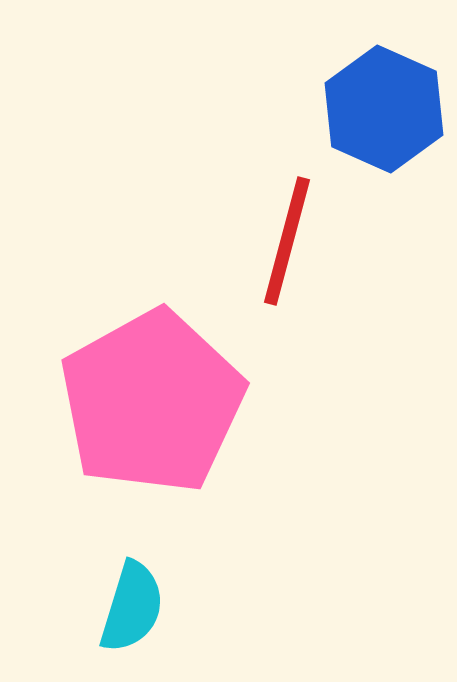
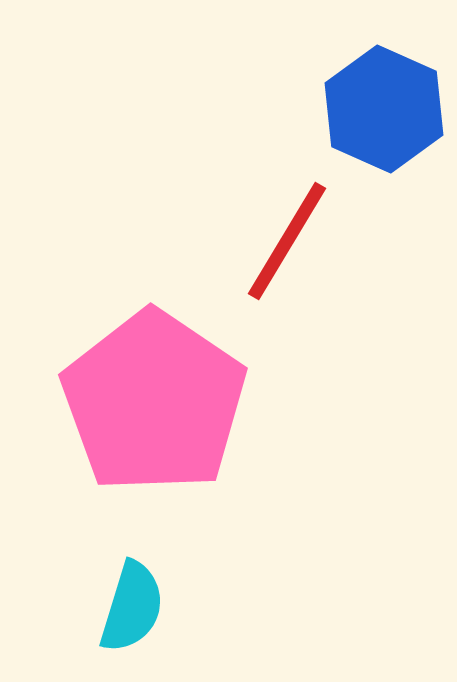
red line: rotated 16 degrees clockwise
pink pentagon: moved 2 px right; rotated 9 degrees counterclockwise
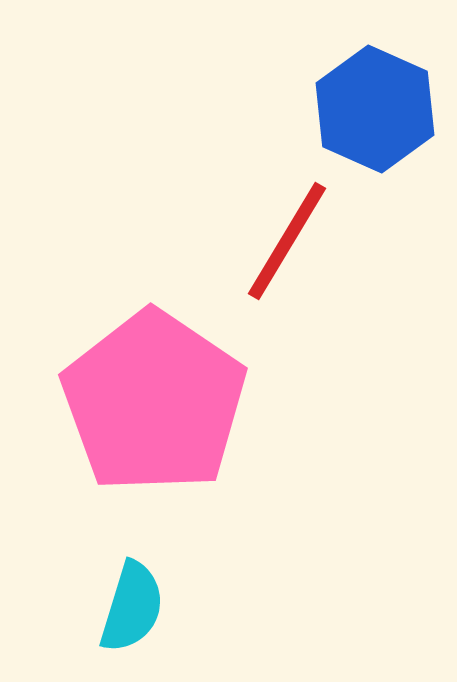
blue hexagon: moved 9 px left
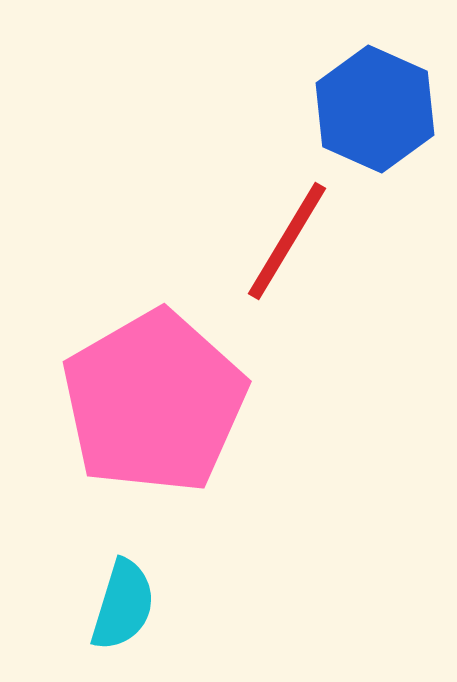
pink pentagon: rotated 8 degrees clockwise
cyan semicircle: moved 9 px left, 2 px up
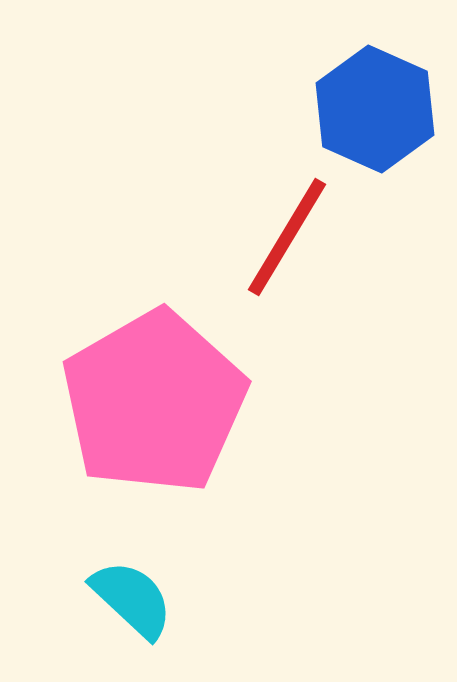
red line: moved 4 px up
cyan semicircle: moved 9 px right, 6 px up; rotated 64 degrees counterclockwise
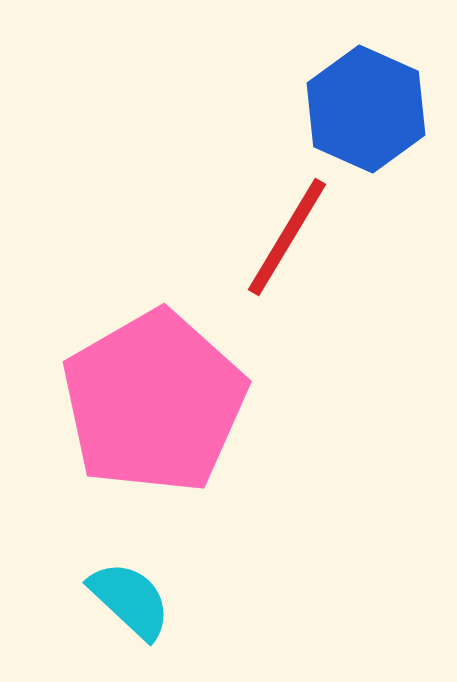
blue hexagon: moved 9 px left
cyan semicircle: moved 2 px left, 1 px down
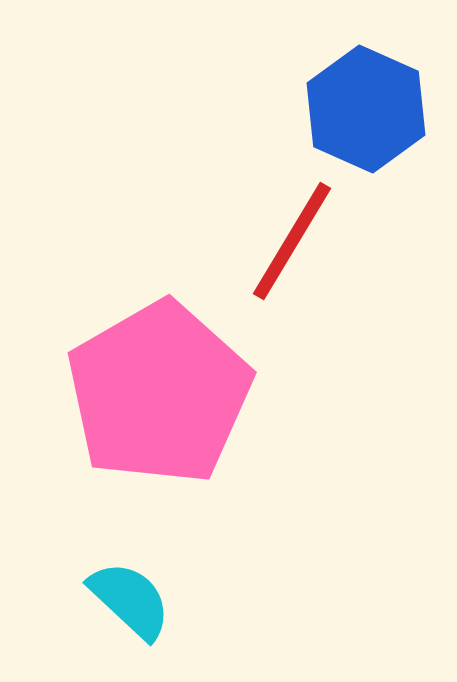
red line: moved 5 px right, 4 px down
pink pentagon: moved 5 px right, 9 px up
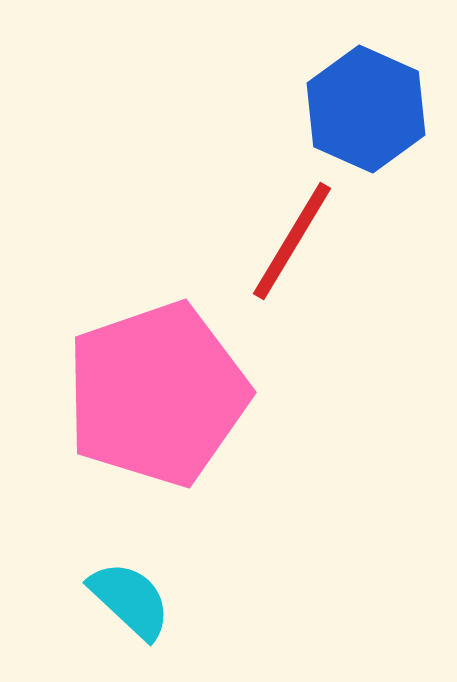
pink pentagon: moved 2 px left, 1 px down; rotated 11 degrees clockwise
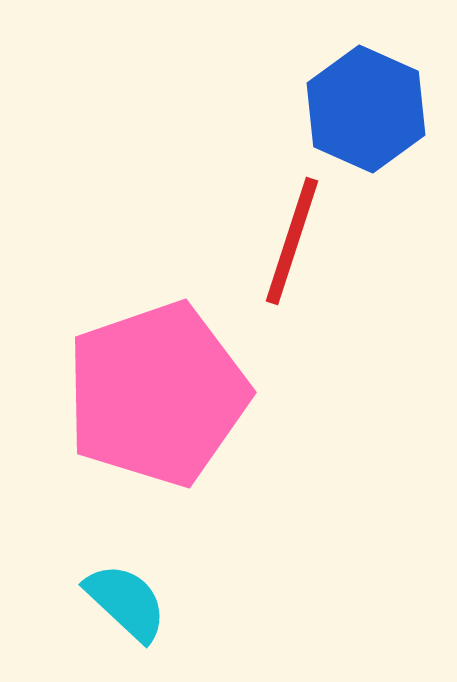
red line: rotated 13 degrees counterclockwise
cyan semicircle: moved 4 px left, 2 px down
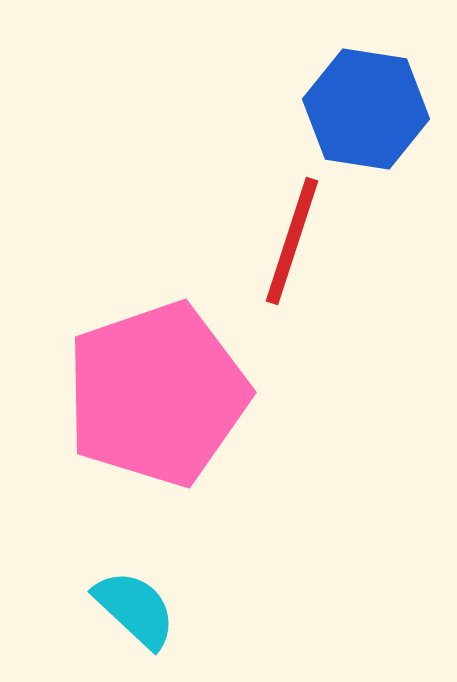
blue hexagon: rotated 15 degrees counterclockwise
cyan semicircle: moved 9 px right, 7 px down
